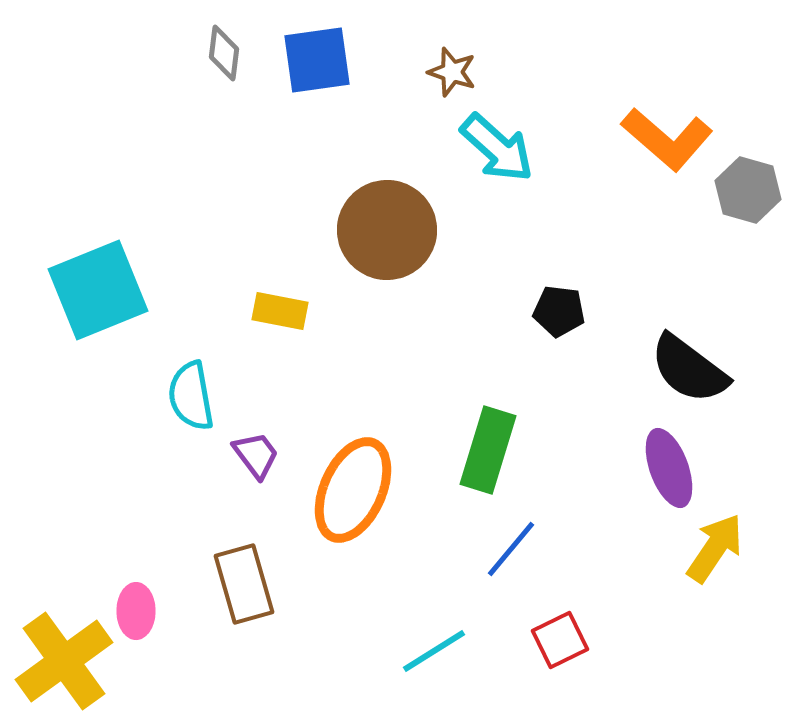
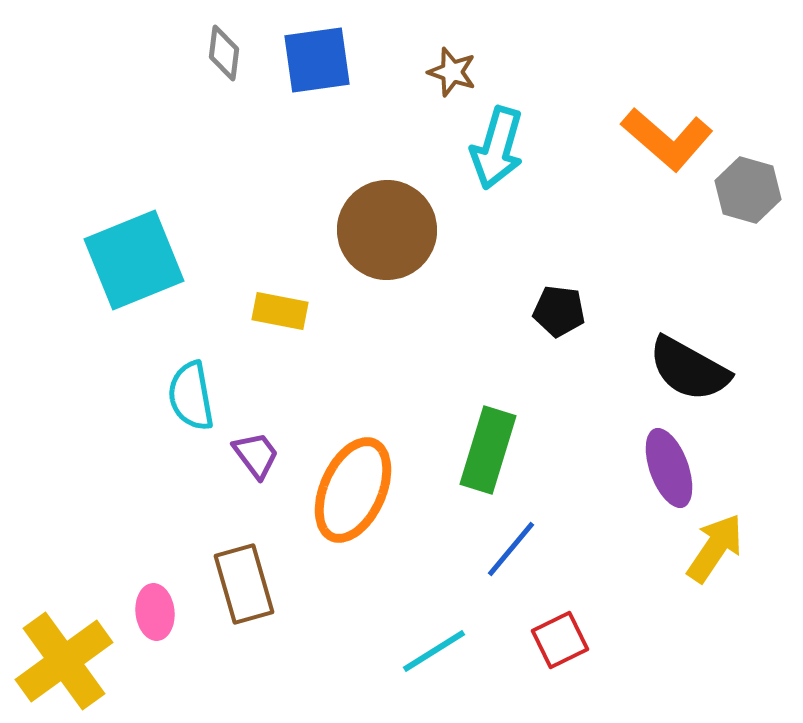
cyan arrow: rotated 64 degrees clockwise
cyan square: moved 36 px right, 30 px up
black semicircle: rotated 8 degrees counterclockwise
pink ellipse: moved 19 px right, 1 px down; rotated 6 degrees counterclockwise
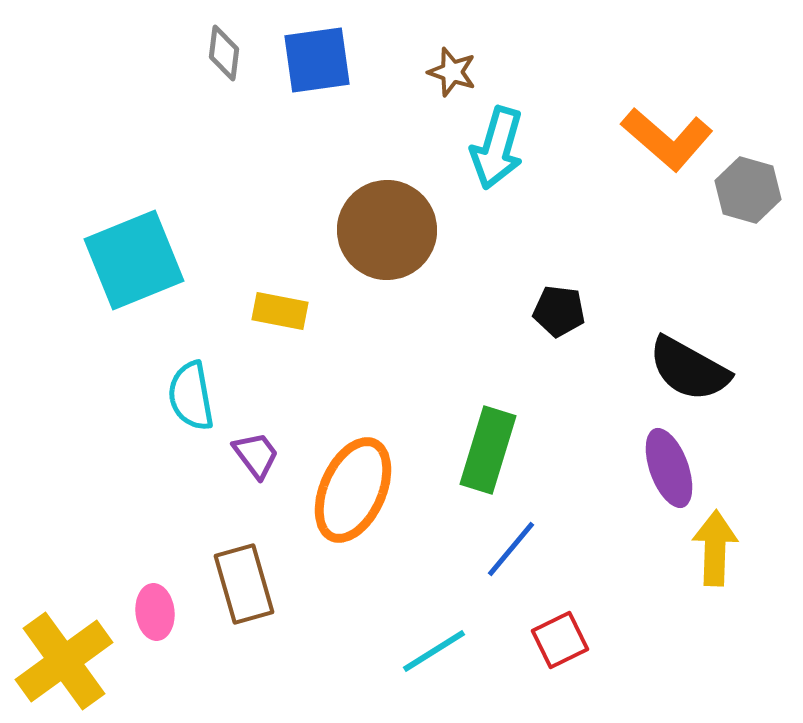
yellow arrow: rotated 32 degrees counterclockwise
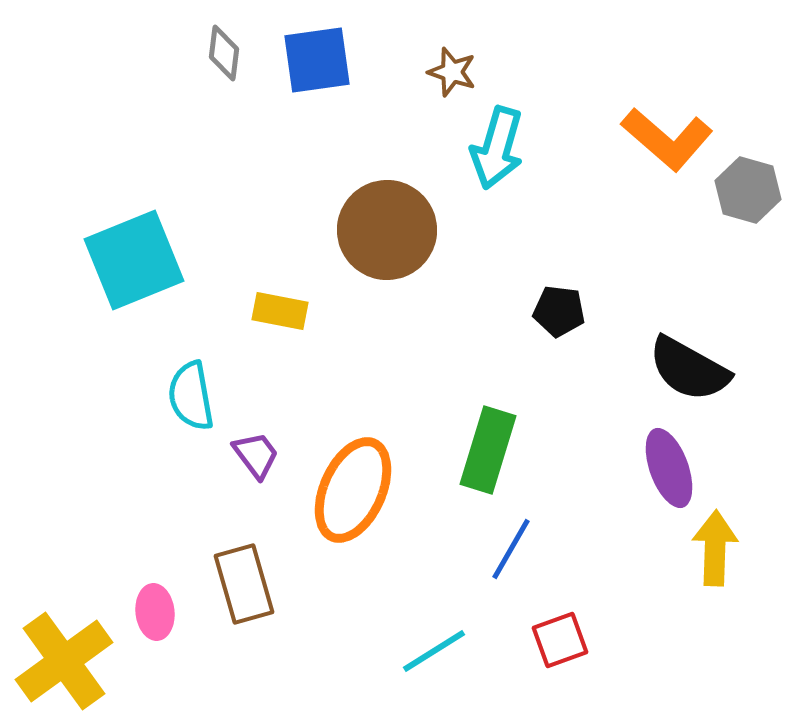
blue line: rotated 10 degrees counterclockwise
red square: rotated 6 degrees clockwise
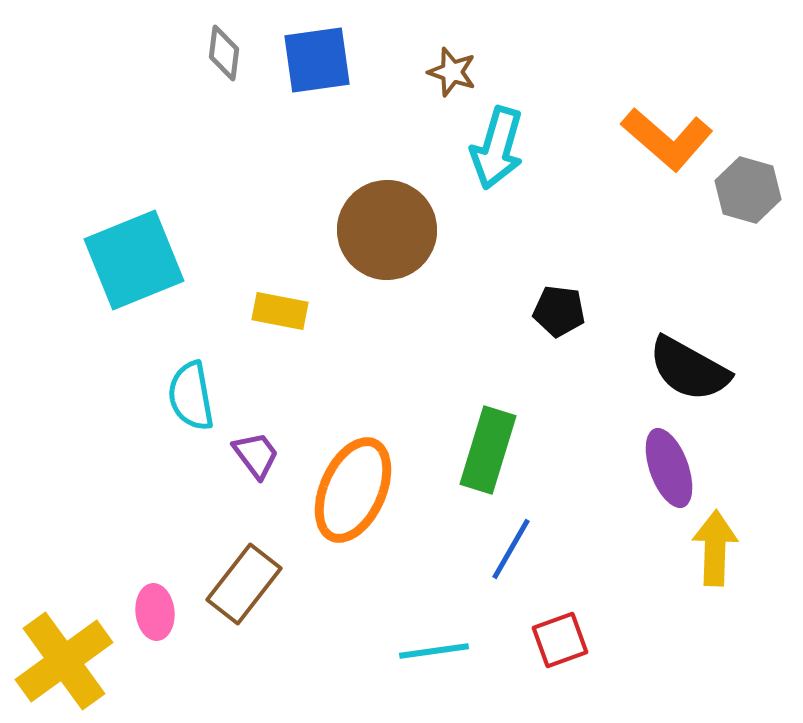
brown rectangle: rotated 54 degrees clockwise
cyan line: rotated 24 degrees clockwise
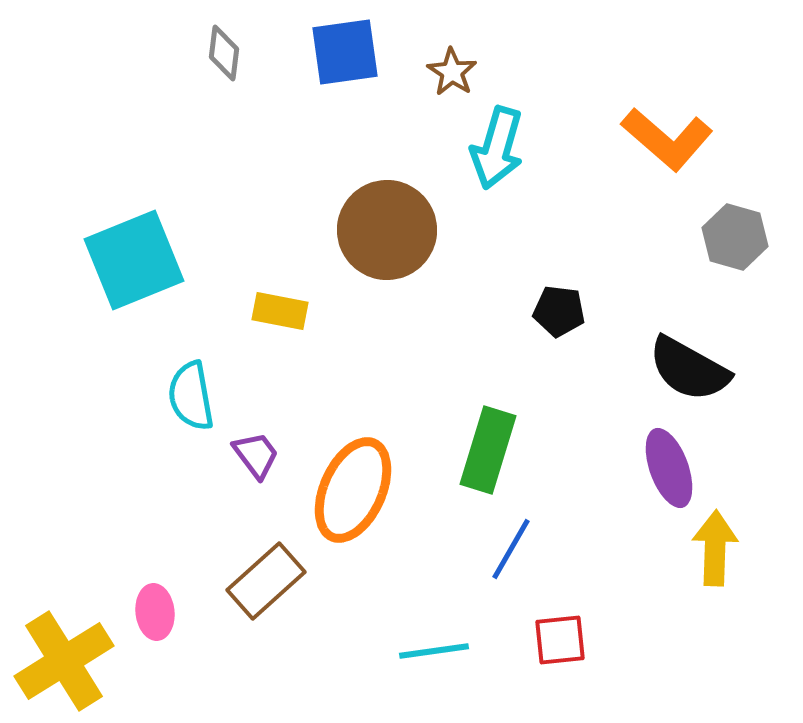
blue square: moved 28 px right, 8 px up
brown star: rotated 15 degrees clockwise
gray hexagon: moved 13 px left, 47 px down
brown rectangle: moved 22 px right, 3 px up; rotated 10 degrees clockwise
red square: rotated 14 degrees clockwise
yellow cross: rotated 4 degrees clockwise
